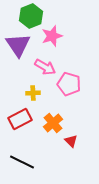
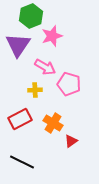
purple triangle: rotated 8 degrees clockwise
yellow cross: moved 2 px right, 3 px up
orange cross: rotated 18 degrees counterclockwise
red triangle: rotated 40 degrees clockwise
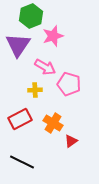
pink star: moved 1 px right
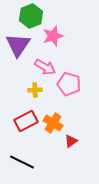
red rectangle: moved 6 px right, 2 px down
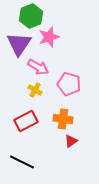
pink star: moved 4 px left, 1 px down
purple triangle: moved 1 px right, 1 px up
pink arrow: moved 7 px left
yellow cross: rotated 32 degrees clockwise
orange cross: moved 10 px right, 4 px up; rotated 24 degrees counterclockwise
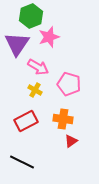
purple triangle: moved 2 px left
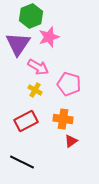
purple triangle: moved 1 px right
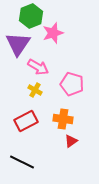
pink star: moved 4 px right, 4 px up
pink pentagon: moved 3 px right
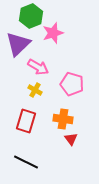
purple triangle: rotated 12 degrees clockwise
red rectangle: rotated 45 degrees counterclockwise
red triangle: moved 2 px up; rotated 32 degrees counterclockwise
black line: moved 4 px right
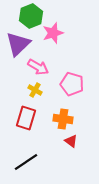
red rectangle: moved 3 px up
red triangle: moved 2 px down; rotated 16 degrees counterclockwise
black line: rotated 60 degrees counterclockwise
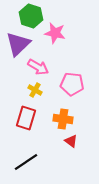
green hexagon: rotated 20 degrees counterclockwise
pink star: moved 2 px right; rotated 30 degrees clockwise
pink pentagon: rotated 10 degrees counterclockwise
